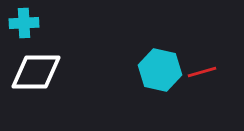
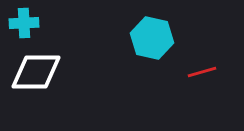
cyan hexagon: moved 8 px left, 32 px up
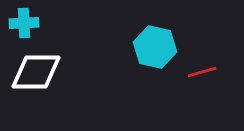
cyan hexagon: moved 3 px right, 9 px down
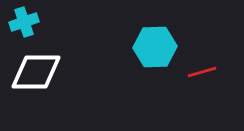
cyan cross: moved 1 px up; rotated 16 degrees counterclockwise
cyan hexagon: rotated 15 degrees counterclockwise
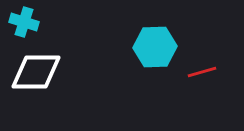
cyan cross: rotated 36 degrees clockwise
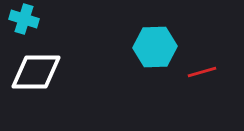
cyan cross: moved 3 px up
